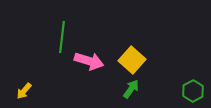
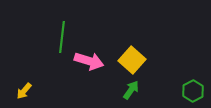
green arrow: moved 1 px down
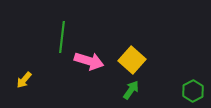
yellow arrow: moved 11 px up
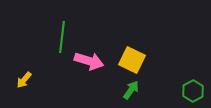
yellow square: rotated 16 degrees counterclockwise
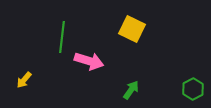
yellow square: moved 31 px up
green hexagon: moved 2 px up
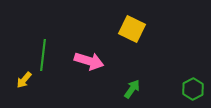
green line: moved 19 px left, 18 px down
green arrow: moved 1 px right, 1 px up
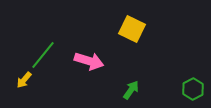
green line: rotated 32 degrees clockwise
green arrow: moved 1 px left, 1 px down
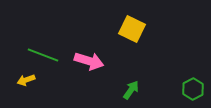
green line: rotated 72 degrees clockwise
yellow arrow: moved 2 px right; rotated 30 degrees clockwise
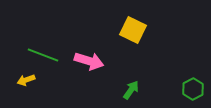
yellow square: moved 1 px right, 1 px down
